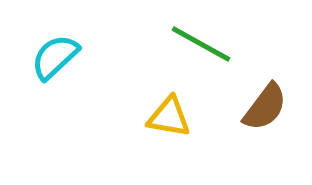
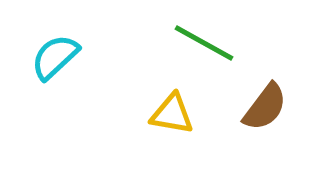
green line: moved 3 px right, 1 px up
yellow triangle: moved 3 px right, 3 px up
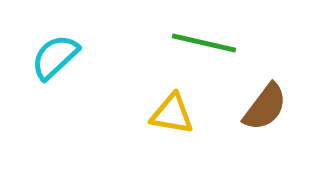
green line: rotated 16 degrees counterclockwise
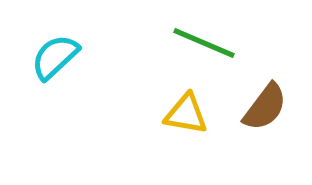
green line: rotated 10 degrees clockwise
yellow triangle: moved 14 px right
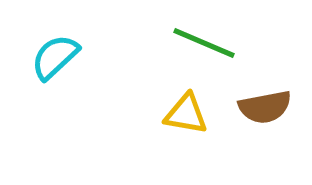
brown semicircle: rotated 42 degrees clockwise
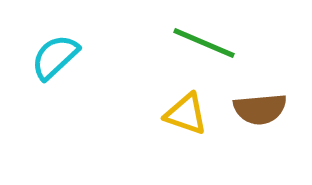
brown semicircle: moved 5 px left, 2 px down; rotated 6 degrees clockwise
yellow triangle: rotated 9 degrees clockwise
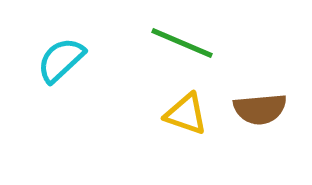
green line: moved 22 px left
cyan semicircle: moved 6 px right, 3 px down
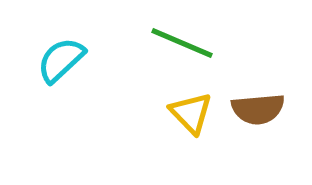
brown semicircle: moved 2 px left
yellow triangle: moved 5 px right, 1 px up; rotated 27 degrees clockwise
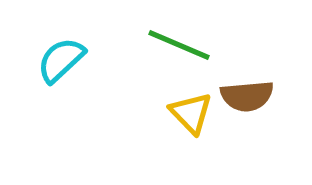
green line: moved 3 px left, 2 px down
brown semicircle: moved 11 px left, 13 px up
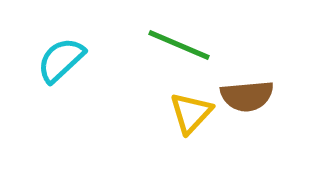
yellow triangle: rotated 27 degrees clockwise
